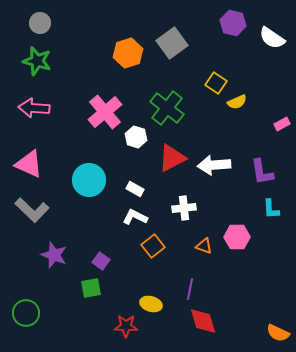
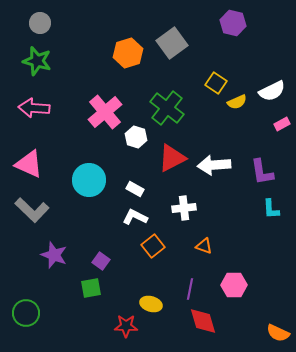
white semicircle: moved 53 px down; rotated 60 degrees counterclockwise
pink hexagon: moved 3 px left, 48 px down
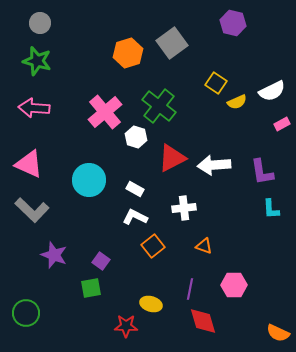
green cross: moved 8 px left, 2 px up
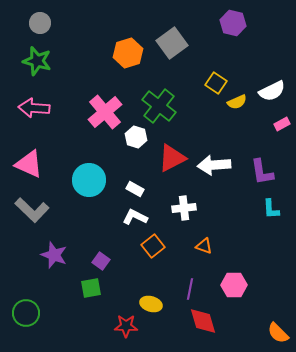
orange semicircle: rotated 20 degrees clockwise
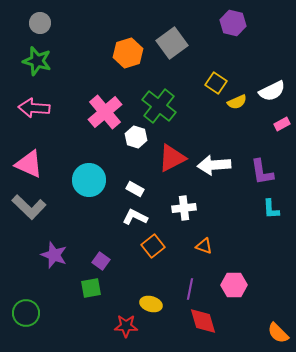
gray L-shape: moved 3 px left, 3 px up
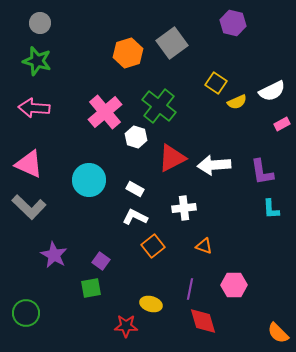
purple star: rotated 8 degrees clockwise
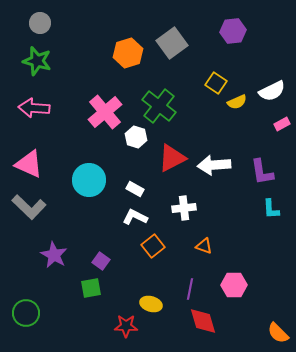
purple hexagon: moved 8 px down; rotated 20 degrees counterclockwise
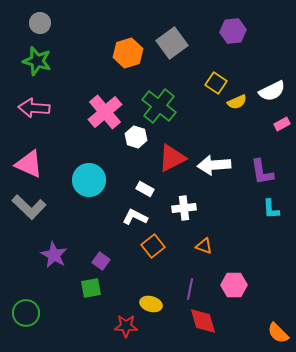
white rectangle: moved 10 px right
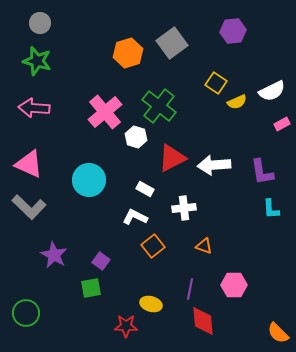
red diamond: rotated 12 degrees clockwise
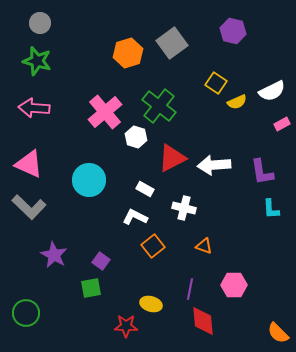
purple hexagon: rotated 20 degrees clockwise
white cross: rotated 20 degrees clockwise
